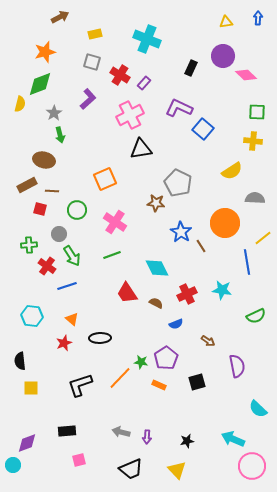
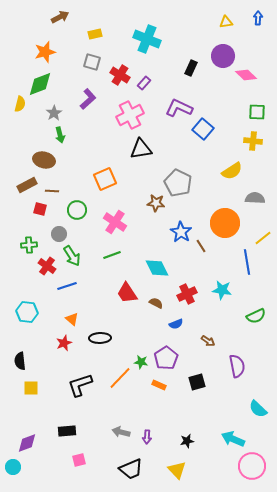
cyan hexagon at (32, 316): moved 5 px left, 4 px up
cyan circle at (13, 465): moved 2 px down
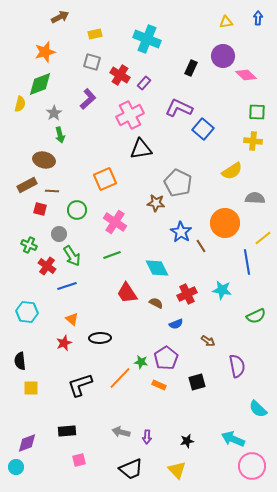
green cross at (29, 245): rotated 28 degrees clockwise
cyan circle at (13, 467): moved 3 px right
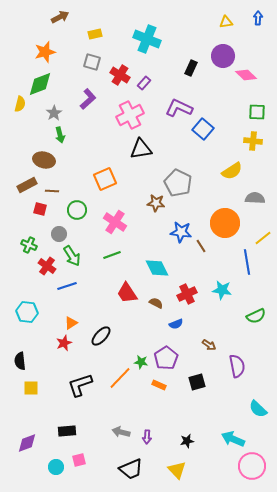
blue star at (181, 232): rotated 25 degrees counterclockwise
orange triangle at (72, 319): moved 1 px left, 4 px down; rotated 48 degrees clockwise
black ellipse at (100, 338): moved 1 px right, 2 px up; rotated 45 degrees counterclockwise
brown arrow at (208, 341): moved 1 px right, 4 px down
cyan circle at (16, 467): moved 40 px right
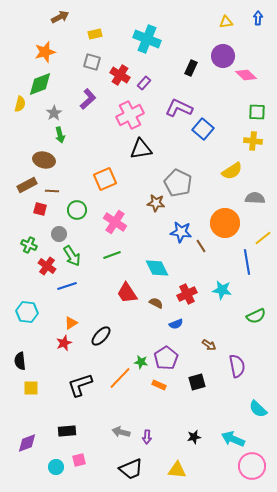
black star at (187, 441): moved 7 px right, 4 px up
yellow triangle at (177, 470): rotated 42 degrees counterclockwise
